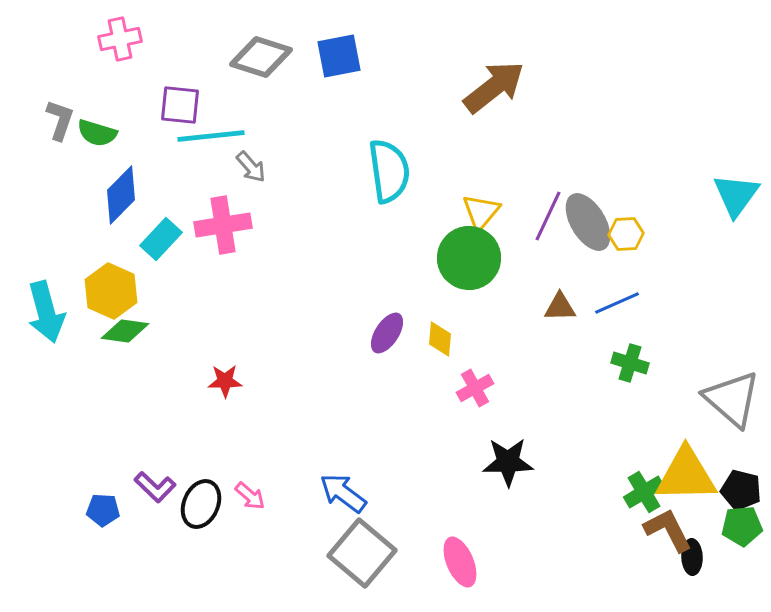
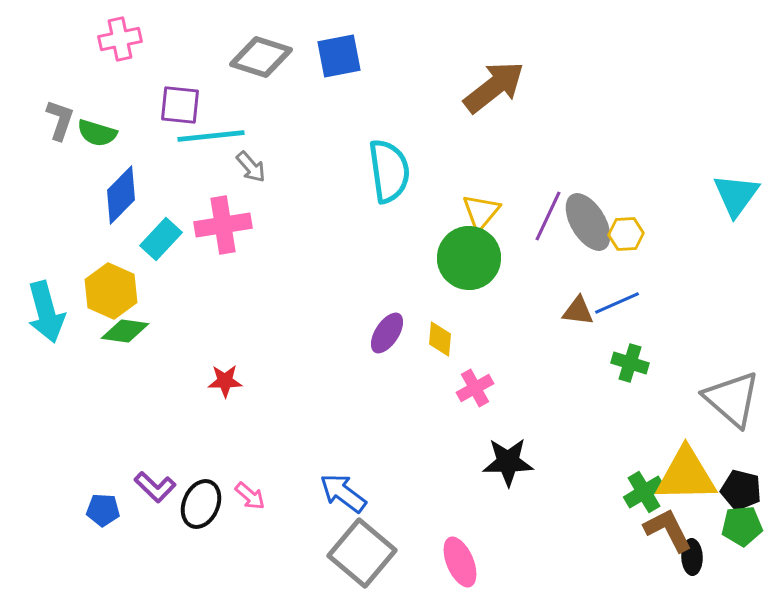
brown triangle at (560, 307): moved 18 px right, 4 px down; rotated 8 degrees clockwise
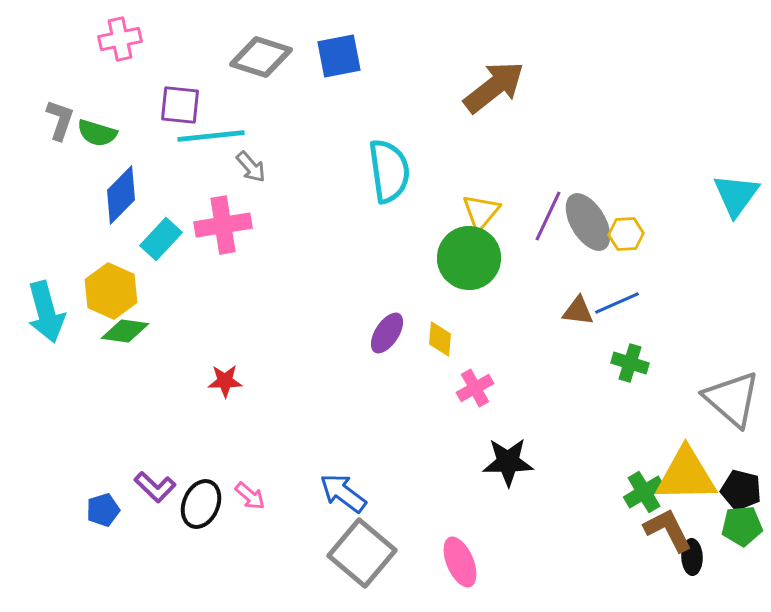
blue pentagon at (103, 510): rotated 20 degrees counterclockwise
